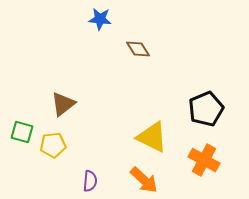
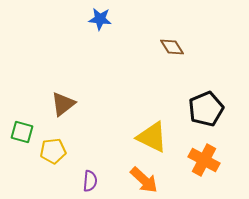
brown diamond: moved 34 px right, 2 px up
yellow pentagon: moved 6 px down
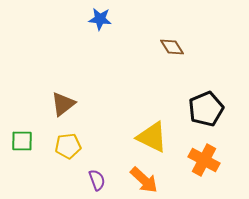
green square: moved 9 px down; rotated 15 degrees counterclockwise
yellow pentagon: moved 15 px right, 5 px up
purple semicircle: moved 7 px right, 1 px up; rotated 25 degrees counterclockwise
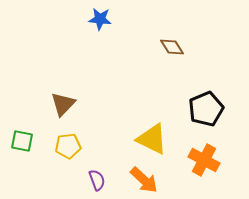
brown triangle: rotated 8 degrees counterclockwise
yellow triangle: moved 2 px down
green square: rotated 10 degrees clockwise
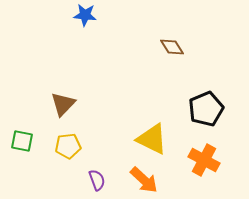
blue star: moved 15 px left, 4 px up
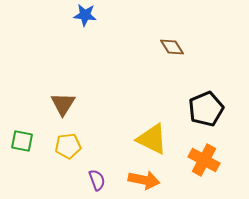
brown triangle: rotated 12 degrees counterclockwise
orange arrow: rotated 32 degrees counterclockwise
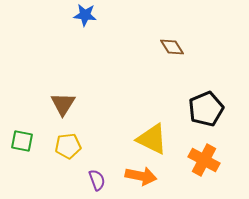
orange arrow: moved 3 px left, 4 px up
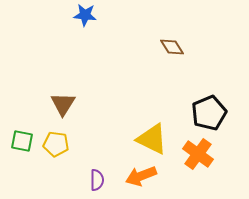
black pentagon: moved 3 px right, 4 px down
yellow pentagon: moved 12 px left, 2 px up; rotated 15 degrees clockwise
orange cross: moved 6 px left, 6 px up; rotated 8 degrees clockwise
orange arrow: rotated 148 degrees clockwise
purple semicircle: rotated 20 degrees clockwise
